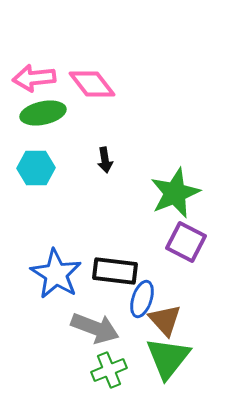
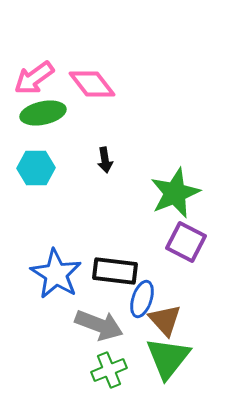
pink arrow: rotated 30 degrees counterclockwise
gray arrow: moved 4 px right, 3 px up
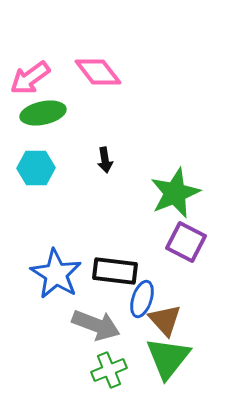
pink arrow: moved 4 px left
pink diamond: moved 6 px right, 12 px up
gray arrow: moved 3 px left
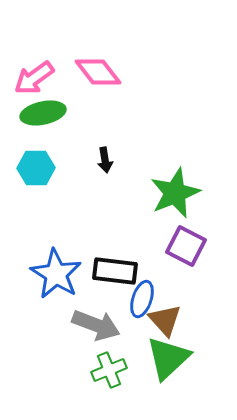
pink arrow: moved 4 px right
purple square: moved 4 px down
green triangle: rotated 9 degrees clockwise
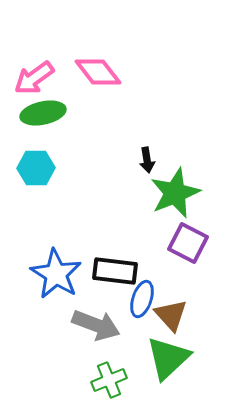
black arrow: moved 42 px right
purple square: moved 2 px right, 3 px up
brown triangle: moved 6 px right, 5 px up
green cross: moved 10 px down
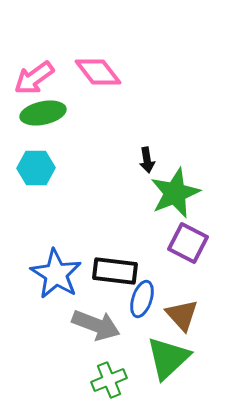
brown triangle: moved 11 px right
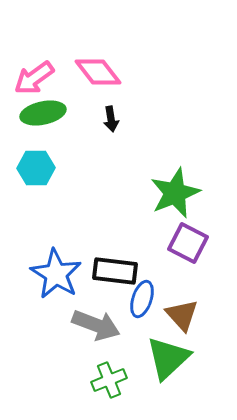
black arrow: moved 36 px left, 41 px up
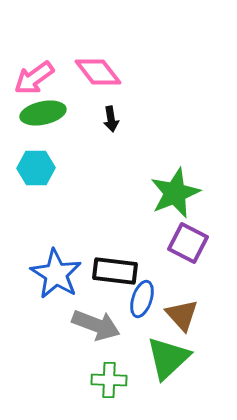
green cross: rotated 24 degrees clockwise
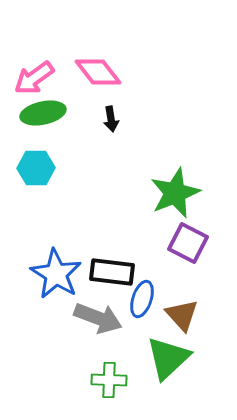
black rectangle: moved 3 px left, 1 px down
gray arrow: moved 2 px right, 7 px up
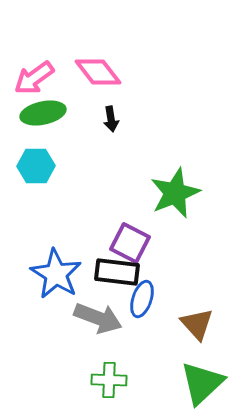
cyan hexagon: moved 2 px up
purple square: moved 58 px left
black rectangle: moved 5 px right
brown triangle: moved 15 px right, 9 px down
green triangle: moved 34 px right, 25 px down
